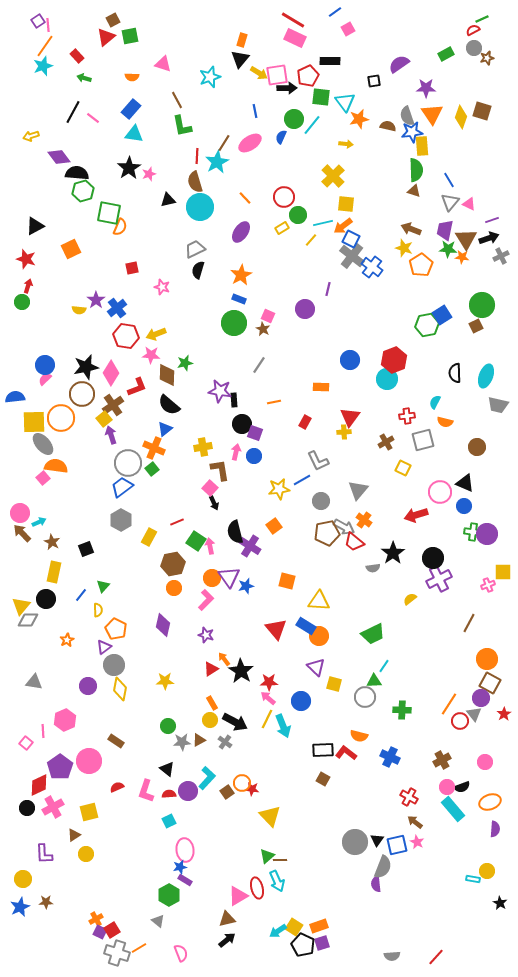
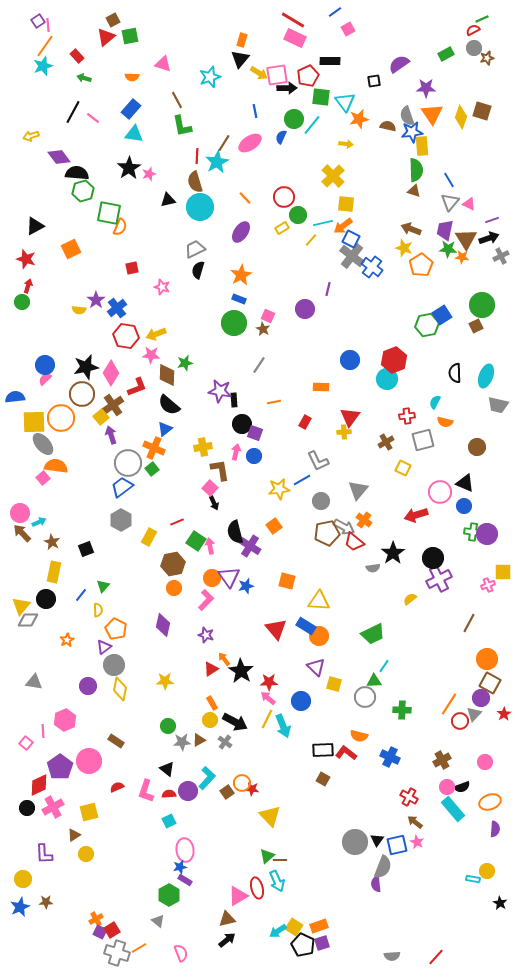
yellow square at (104, 419): moved 3 px left, 2 px up
gray triangle at (474, 714): rotated 21 degrees clockwise
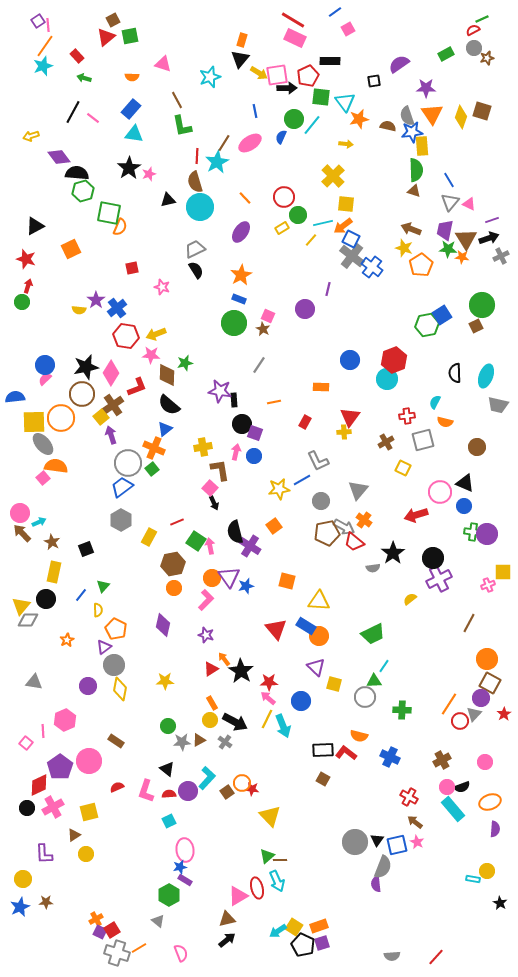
black semicircle at (198, 270): moved 2 px left; rotated 132 degrees clockwise
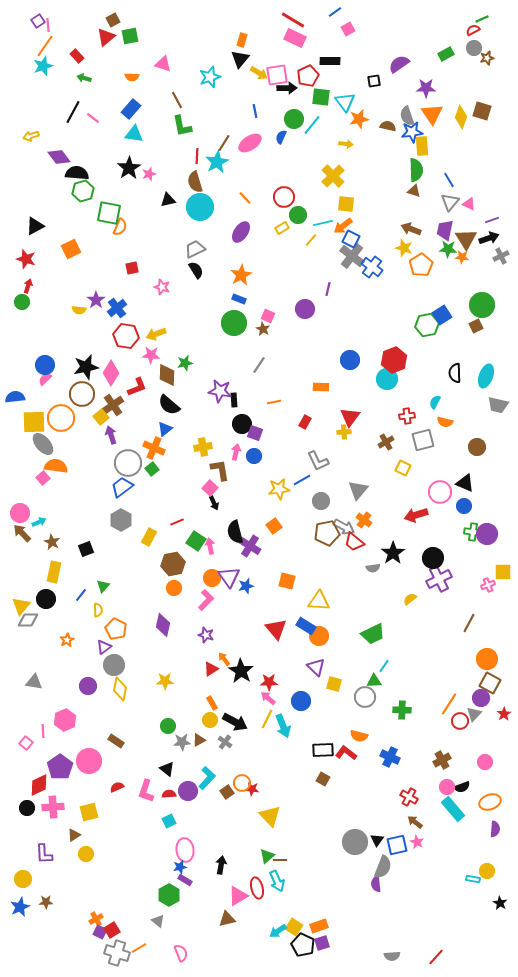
pink cross at (53, 807): rotated 25 degrees clockwise
black arrow at (227, 940): moved 6 px left, 75 px up; rotated 42 degrees counterclockwise
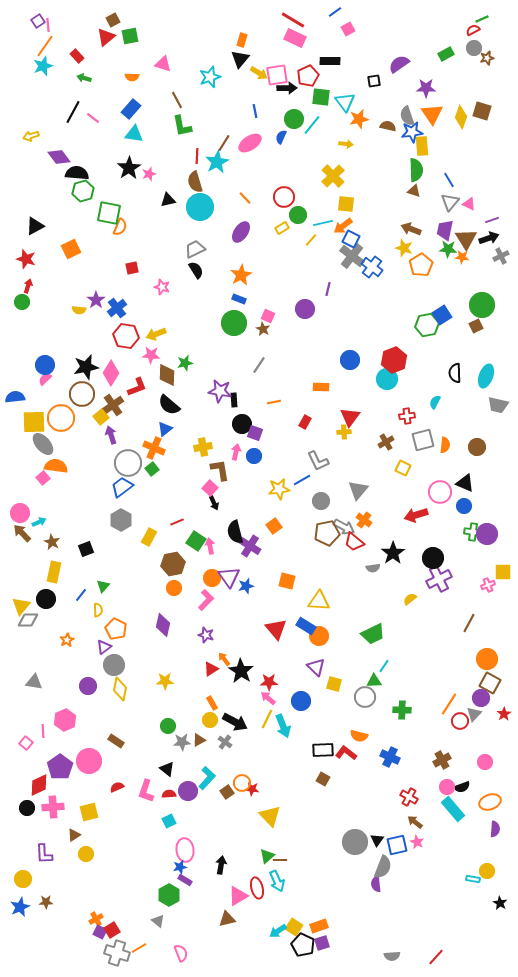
orange semicircle at (445, 422): moved 23 px down; rotated 98 degrees counterclockwise
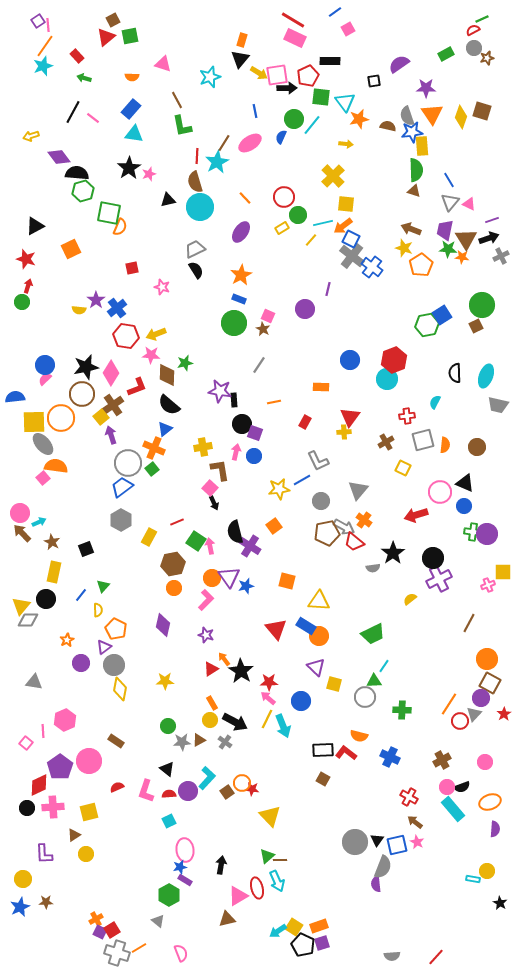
purple circle at (88, 686): moved 7 px left, 23 px up
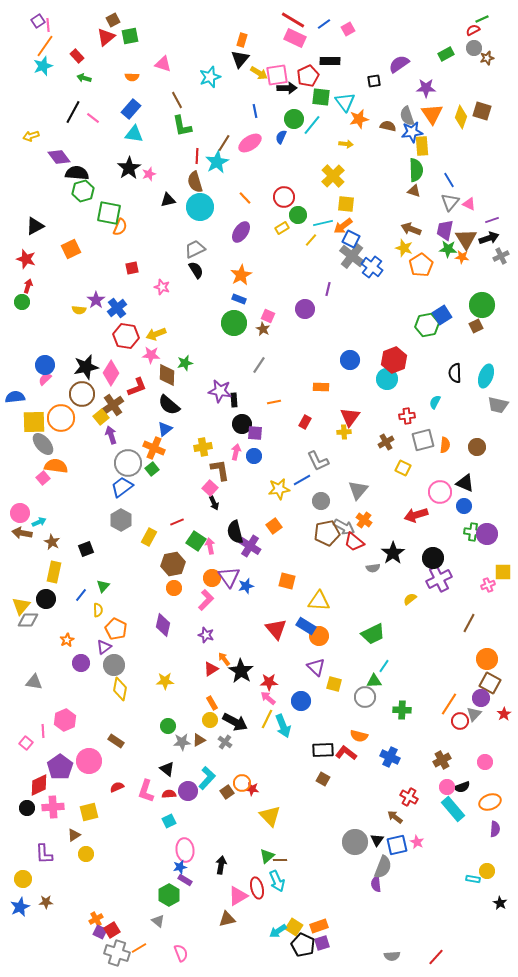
blue line at (335, 12): moved 11 px left, 12 px down
purple square at (255, 433): rotated 14 degrees counterclockwise
brown arrow at (22, 533): rotated 36 degrees counterclockwise
brown arrow at (415, 822): moved 20 px left, 5 px up
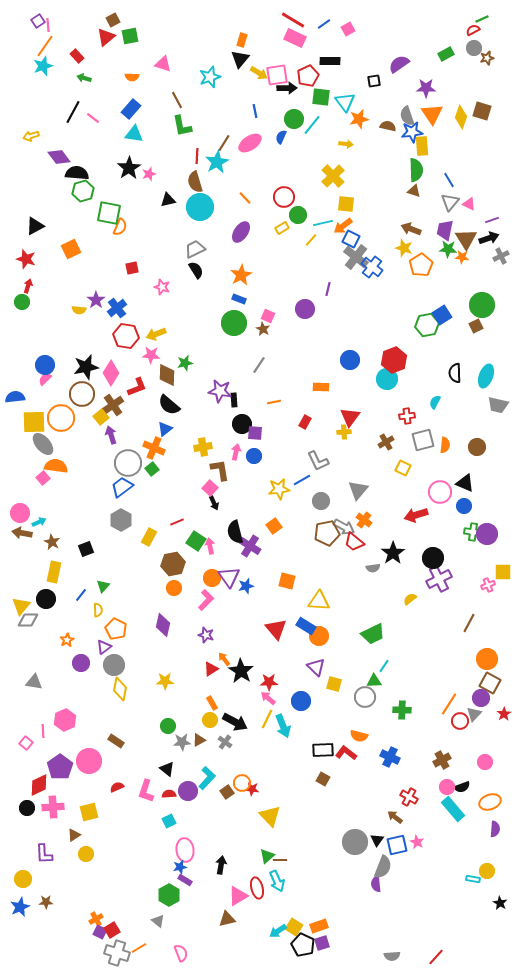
gray cross at (352, 256): moved 4 px right, 1 px down
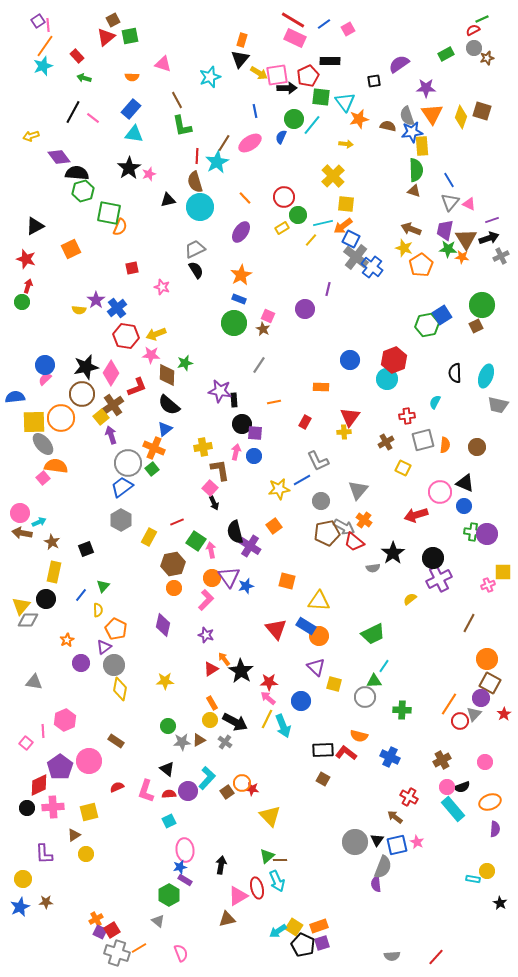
pink arrow at (210, 546): moved 1 px right, 4 px down
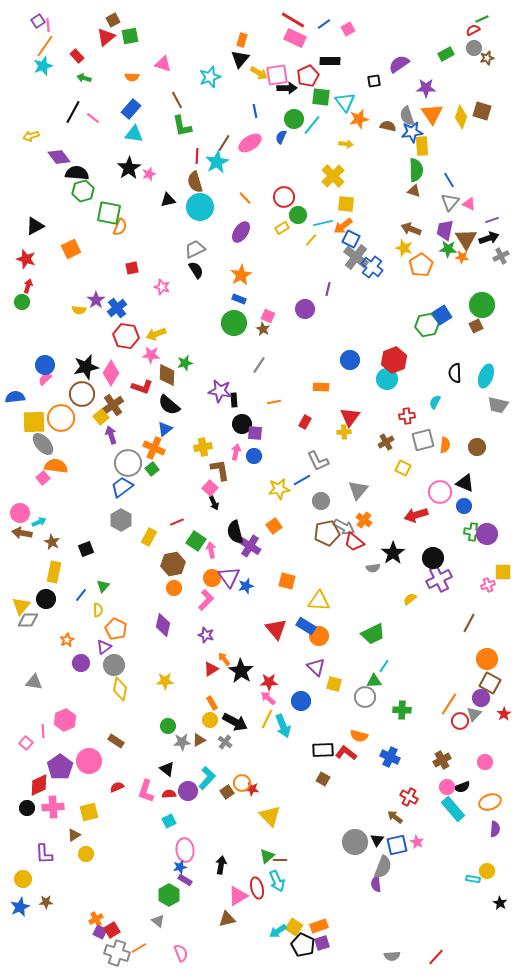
red L-shape at (137, 387): moved 5 px right; rotated 40 degrees clockwise
